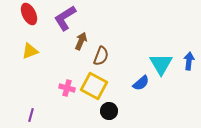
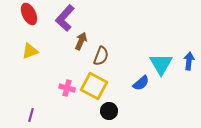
purple L-shape: rotated 16 degrees counterclockwise
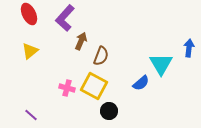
yellow triangle: rotated 18 degrees counterclockwise
blue arrow: moved 13 px up
purple line: rotated 64 degrees counterclockwise
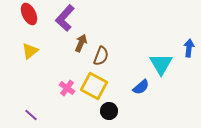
brown arrow: moved 2 px down
blue semicircle: moved 4 px down
pink cross: rotated 21 degrees clockwise
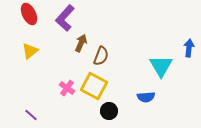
cyan triangle: moved 2 px down
blue semicircle: moved 5 px right, 10 px down; rotated 36 degrees clockwise
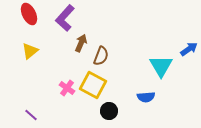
blue arrow: moved 1 px down; rotated 48 degrees clockwise
yellow square: moved 1 px left, 1 px up
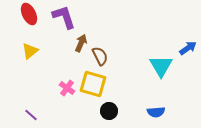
purple L-shape: moved 1 px left, 1 px up; rotated 120 degrees clockwise
blue arrow: moved 1 px left, 1 px up
brown semicircle: moved 1 px left; rotated 48 degrees counterclockwise
yellow square: moved 1 px up; rotated 12 degrees counterclockwise
blue semicircle: moved 10 px right, 15 px down
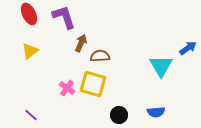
brown semicircle: rotated 66 degrees counterclockwise
black circle: moved 10 px right, 4 px down
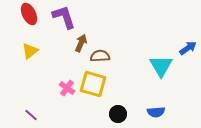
black circle: moved 1 px left, 1 px up
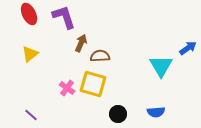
yellow triangle: moved 3 px down
